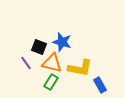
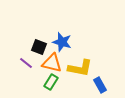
purple line: rotated 16 degrees counterclockwise
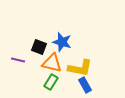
purple line: moved 8 px left, 3 px up; rotated 24 degrees counterclockwise
blue rectangle: moved 15 px left
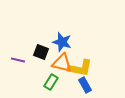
black square: moved 2 px right, 5 px down
orange triangle: moved 10 px right
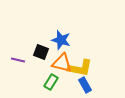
blue star: moved 1 px left, 2 px up
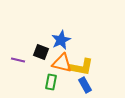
blue star: rotated 30 degrees clockwise
yellow L-shape: moved 1 px right, 1 px up
green rectangle: rotated 21 degrees counterclockwise
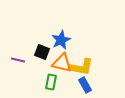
black square: moved 1 px right
